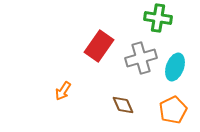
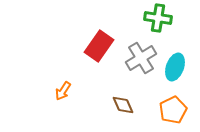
gray cross: rotated 16 degrees counterclockwise
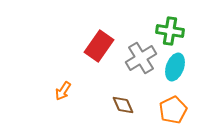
green cross: moved 12 px right, 13 px down
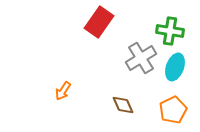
red rectangle: moved 24 px up
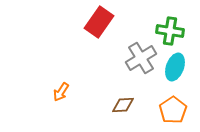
orange arrow: moved 2 px left, 1 px down
brown diamond: rotated 70 degrees counterclockwise
orange pentagon: rotated 8 degrees counterclockwise
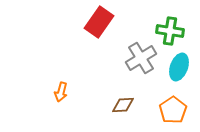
cyan ellipse: moved 4 px right
orange arrow: rotated 18 degrees counterclockwise
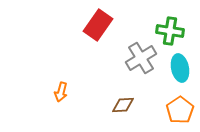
red rectangle: moved 1 px left, 3 px down
cyan ellipse: moved 1 px right, 1 px down; rotated 32 degrees counterclockwise
orange pentagon: moved 7 px right
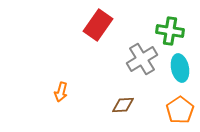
gray cross: moved 1 px right, 1 px down
